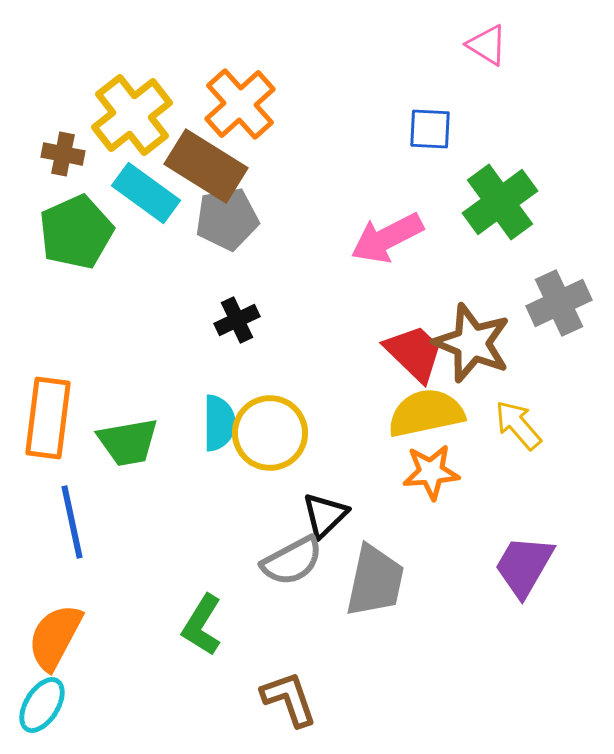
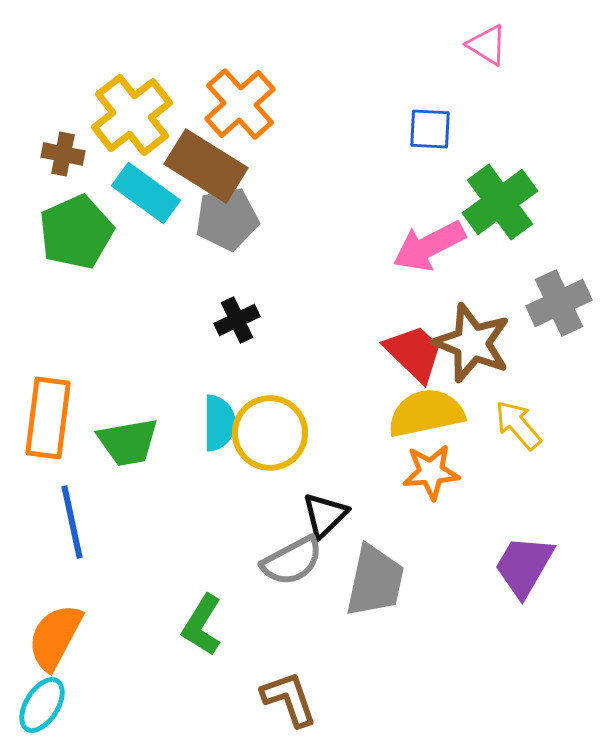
pink arrow: moved 42 px right, 8 px down
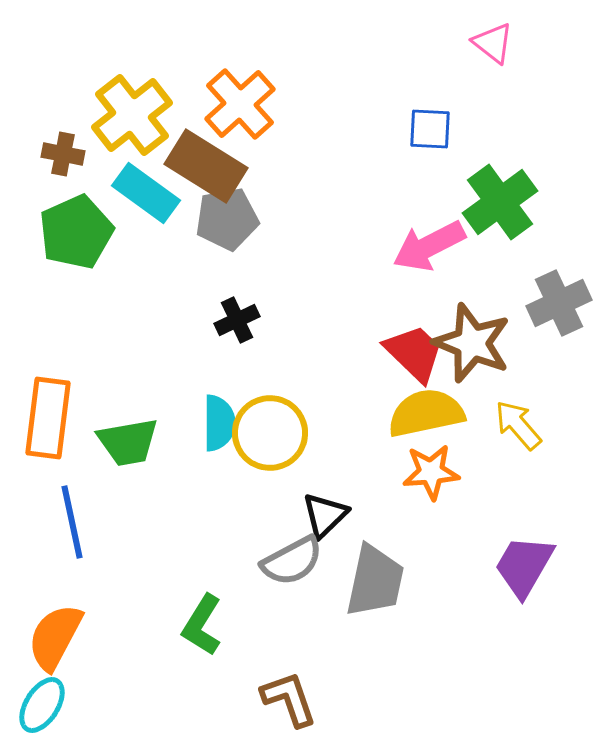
pink triangle: moved 6 px right, 2 px up; rotated 6 degrees clockwise
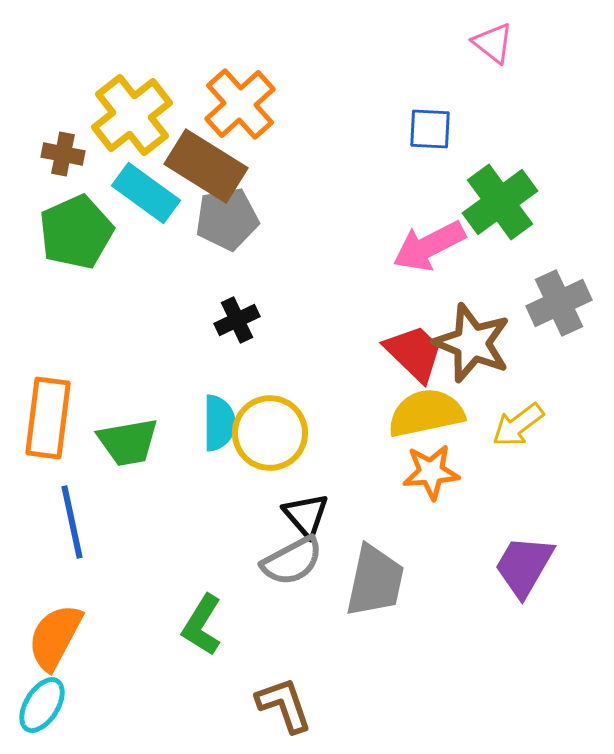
yellow arrow: rotated 86 degrees counterclockwise
black triangle: moved 19 px left; rotated 27 degrees counterclockwise
brown L-shape: moved 5 px left, 6 px down
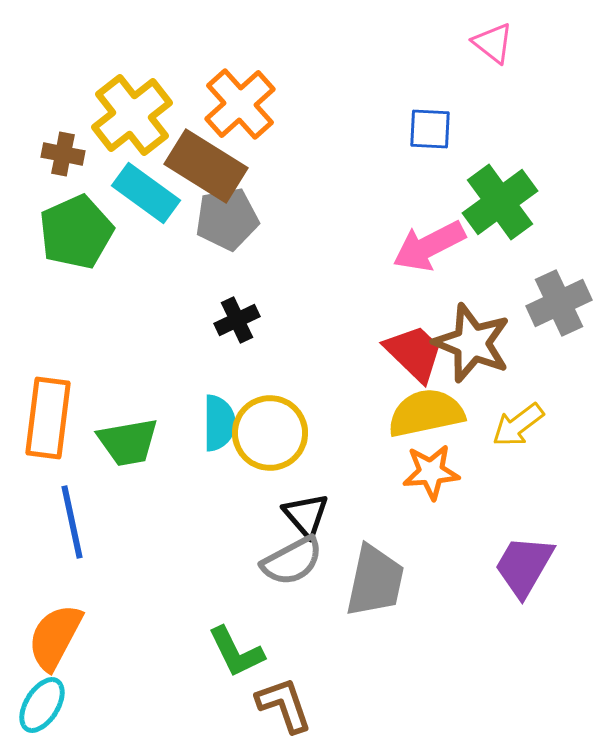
green L-shape: moved 34 px right, 27 px down; rotated 58 degrees counterclockwise
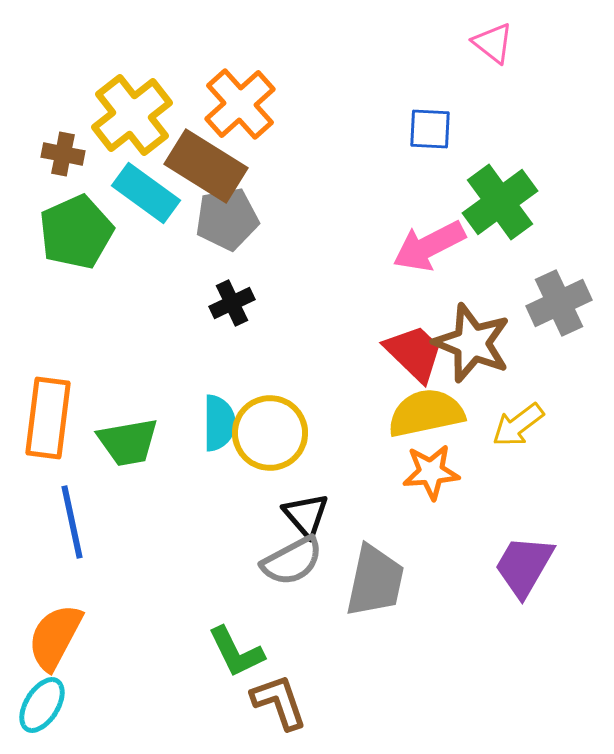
black cross: moved 5 px left, 17 px up
brown L-shape: moved 5 px left, 3 px up
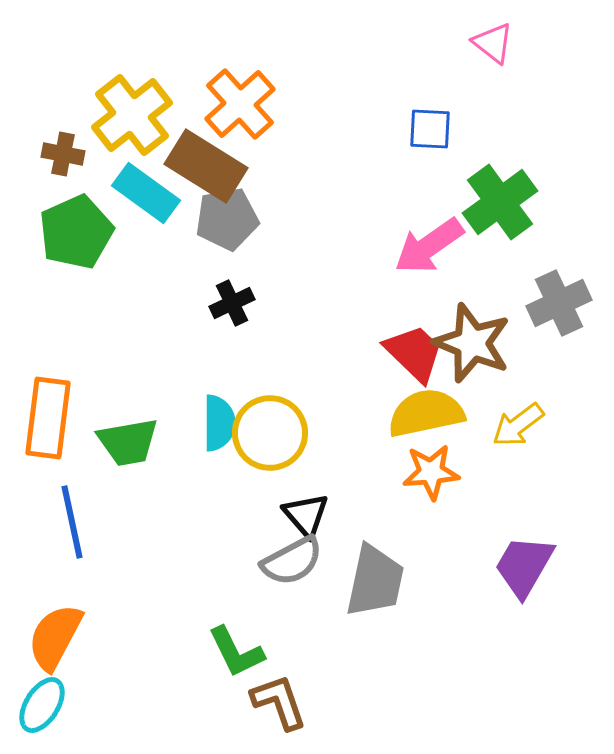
pink arrow: rotated 8 degrees counterclockwise
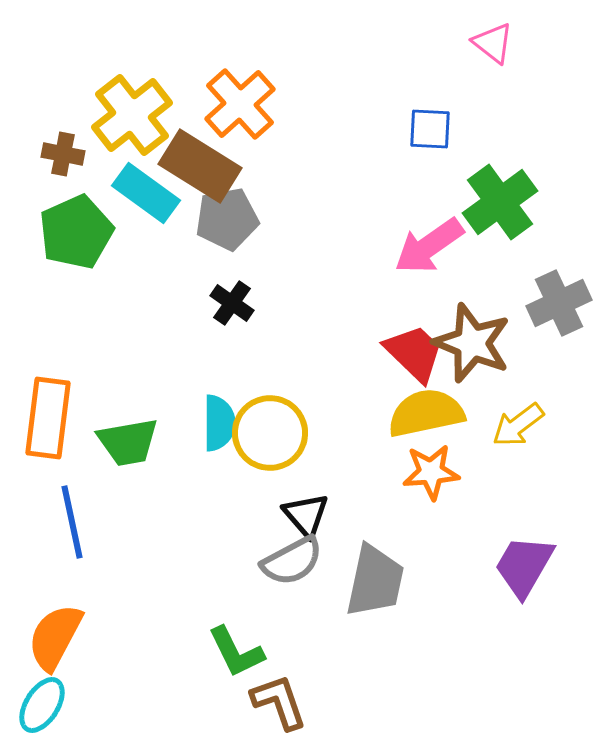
brown rectangle: moved 6 px left
black cross: rotated 30 degrees counterclockwise
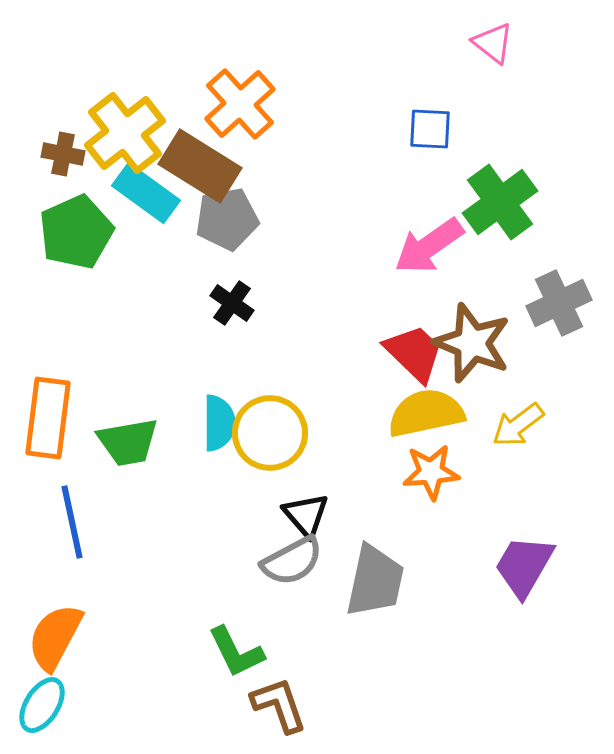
yellow cross: moved 7 px left, 18 px down
brown L-shape: moved 3 px down
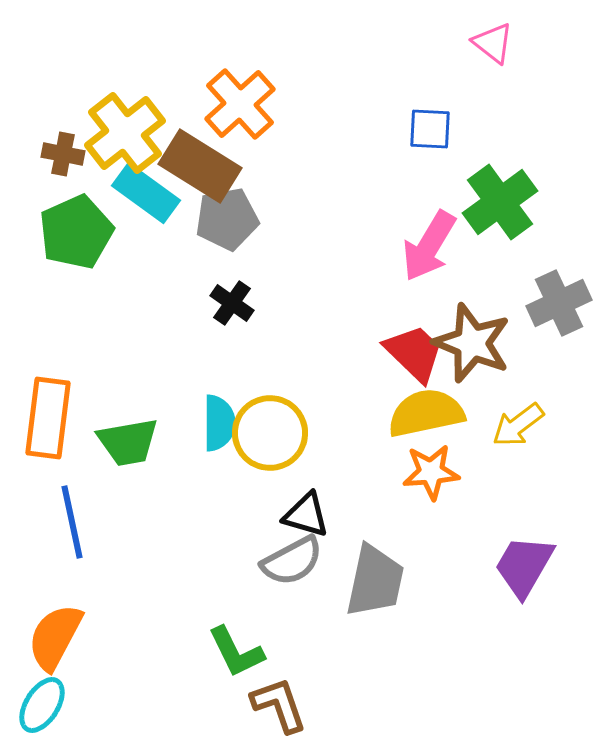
pink arrow: rotated 24 degrees counterclockwise
black triangle: rotated 33 degrees counterclockwise
